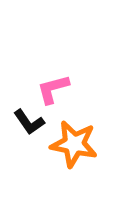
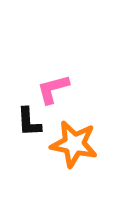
black L-shape: rotated 32 degrees clockwise
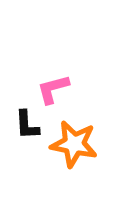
black L-shape: moved 2 px left, 3 px down
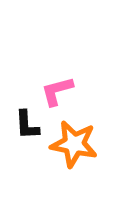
pink L-shape: moved 4 px right, 2 px down
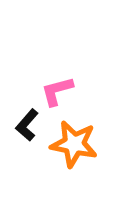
black L-shape: rotated 44 degrees clockwise
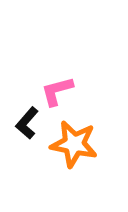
black L-shape: moved 2 px up
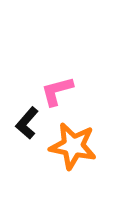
orange star: moved 1 px left, 2 px down
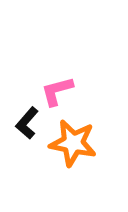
orange star: moved 3 px up
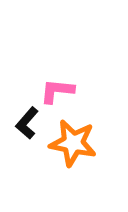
pink L-shape: rotated 21 degrees clockwise
